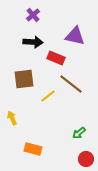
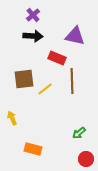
black arrow: moved 6 px up
red rectangle: moved 1 px right
brown line: moved 1 px right, 3 px up; rotated 50 degrees clockwise
yellow line: moved 3 px left, 7 px up
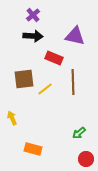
red rectangle: moved 3 px left
brown line: moved 1 px right, 1 px down
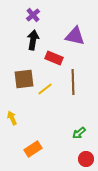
black arrow: moved 4 px down; rotated 84 degrees counterclockwise
orange rectangle: rotated 48 degrees counterclockwise
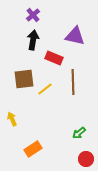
yellow arrow: moved 1 px down
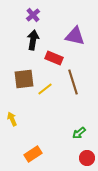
brown line: rotated 15 degrees counterclockwise
orange rectangle: moved 5 px down
red circle: moved 1 px right, 1 px up
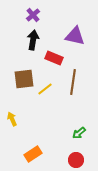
brown line: rotated 25 degrees clockwise
red circle: moved 11 px left, 2 px down
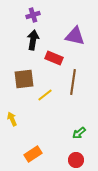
purple cross: rotated 24 degrees clockwise
yellow line: moved 6 px down
